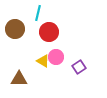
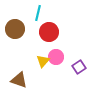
yellow triangle: rotated 40 degrees clockwise
brown triangle: moved 1 px down; rotated 18 degrees clockwise
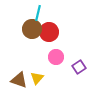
brown circle: moved 17 px right
yellow triangle: moved 6 px left, 17 px down
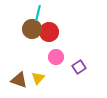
yellow triangle: moved 1 px right
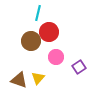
brown circle: moved 1 px left, 12 px down
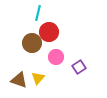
brown circle: moved 1 px right, 2 px down
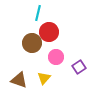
yellow triangle: moved 6 px right
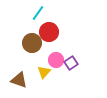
cyan line: rotated 21 degrees clockwise
pink circle: moved 3 px down
purple square: moved 8 px left, 4 px up
yellow triangle: moved 6 px up
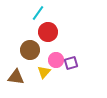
red circle: moved 1 px left
brown circle: moved 2 px left, 7 px down
purple square: rotated 16 degrees clockwise
brown triangle: moved 3 px left, 3 px up; rotated 12 degrees counterclockwise
